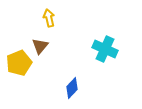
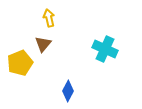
brown triangle: moved 3 px right, 2 px up
yellow pentagon: moved 1 px right
blue diamond: moved 4 px left, 3 px down; rotated 15 degrees counterclockwise
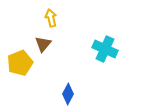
yellow arrow: moved 2 px right
blue diamond: moved 3 px down
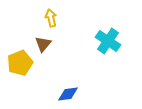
cyan cross: moved 3 px right, 8 px up; rotated 10 degrees clockwise
blue diamond: rotated 55 degrees clockwise
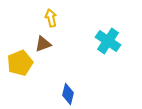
brown triangle: rotated 30 degrees clockwise
blue diamond: rotated 70 degrees counterclockwise
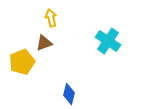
brown triangle: moved 1 px right, 1 px up
yellow pentagon: moved 2 px right, 1 px up
blue diamond: moved 1 px right
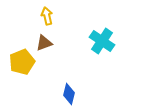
yellow arrow: moved 4 px left, 2 px up
cyan cross: moved 6 px left
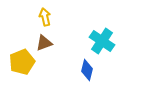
yellow arrow: moved 2 px left, 1 px down
blue diamond: moved 18 px right, 24 px up
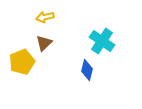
yellow arrow: rotated 90 degrees counterclockwise
brown triangle: rotated 24 degrees counterclockwise
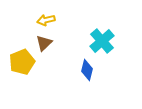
yellow arrow: moved 1 px right, 3 px down
cyan cross: rotated 15 degrees clockwise
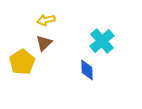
yellow pentagon: rotated 10 degrees counterclockwise
blue diamond: rotated 15 degrees counterclockwise
